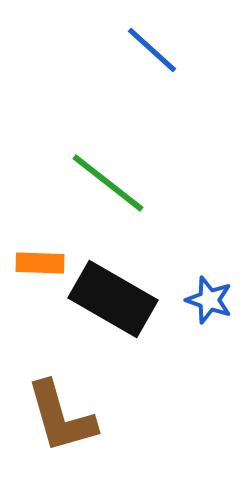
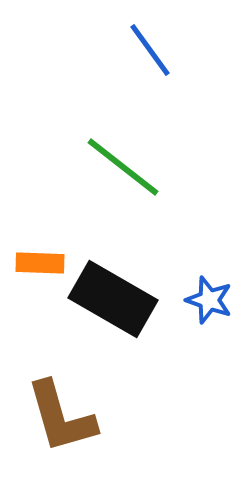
blue line: moved 2 px left; rotated 12 degrees clockwise
green line: moved 15 px right, 16 px up
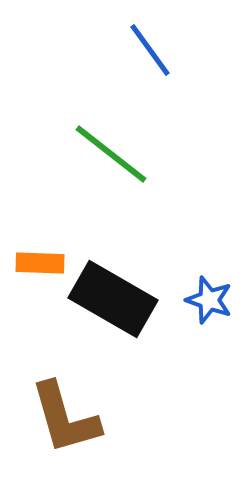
green line: moved 12 px left, 13 px up
brown L-shape: moved 4 px right, 1 px down
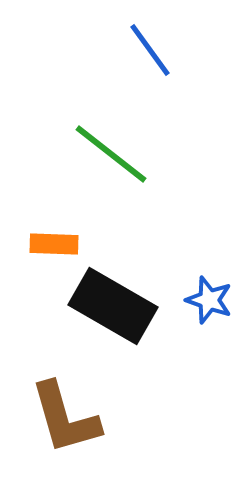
orange rectangle: moved 14 px right, 19 px up
black rectangle: moved 7 px down
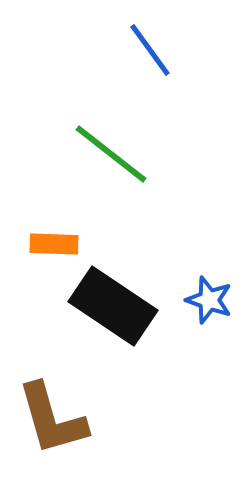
black rectangle: rotated 4 degrees clockwise
brown L-shape: moved 13 px left, 1 px down
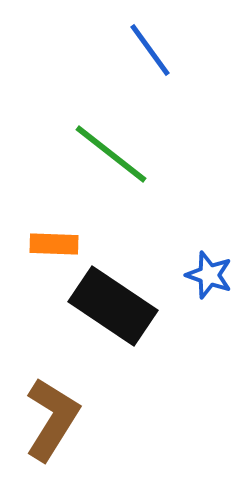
blue star: moved 25 px up
brown L-shape: rotated 132 degrees counterclockwise
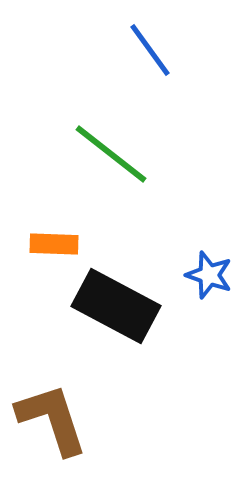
black rectangle: moved 3 px right; rotated 6 degrees counterclockwise
brown L-shape: rotated 50 degrees counterclockwise
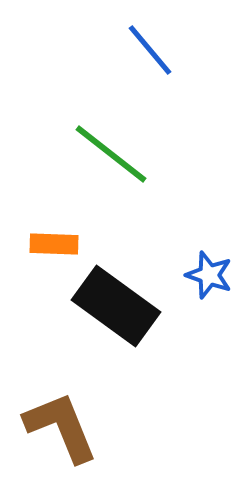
blue line: rotated 4 degrees counterclockwise
black rectangle: rotated 8 degrees clockwise
brown L-shape: moved 9 px right, 8 px down; rotated 4 degrees counterclockwise
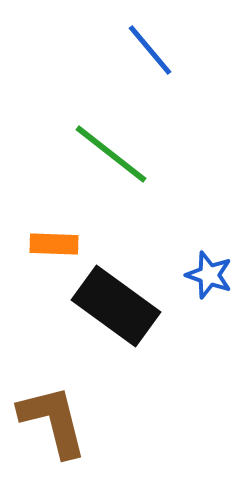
brown L-shape: moved 8 px left, 6 px up; rotated 8 degrees clockwise
